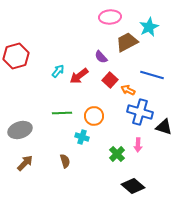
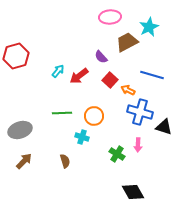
green cross: rotated 14 degrees counterclockwise
brown arrow: moved 1 px left, 2 px up
black diamond: moved 6 px down; rotated 20 degrees clockwise
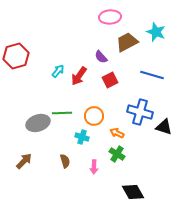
cyan star: moved 7 px right, 5 px down; rotated 24 degrees counterclockwise
red arrow: rotated 18 degrees counterclockwise
red square: rotated 21 degrees clockwise
orange arrow: moved 11 px left, 43 px down
gray ellipse: moved 18 px right, 7 px up
pink arrow: moved 44 px left, 22 px down
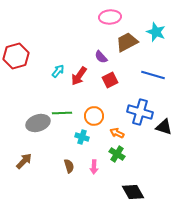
blue line: moved 1 px right
brown semicircle: moved 4 px right, 5 px down
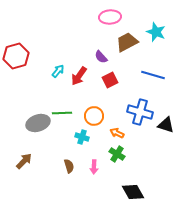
black triangle: moved 2 px right, 2 px up
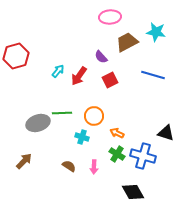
cyan star: rotated 12 degrees counterclockwise
blue cross: moved 3 px right, 44 px down
black triangle: moved 8 px down
brown semicircle: rotated 40 degrees counterclockwise
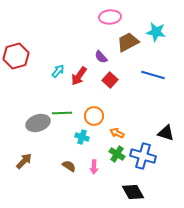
brown trapezoid: moved 1 px right
red square: rotated 21 degrees counterclockwise
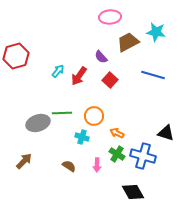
pink arrow: moved 3 px right, 2 px up
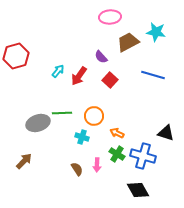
brown semicircle: moved 8 px right, 3 px down; rotated 24 degrees clockwise
black diamond: moved 5 px right, 2 px up
